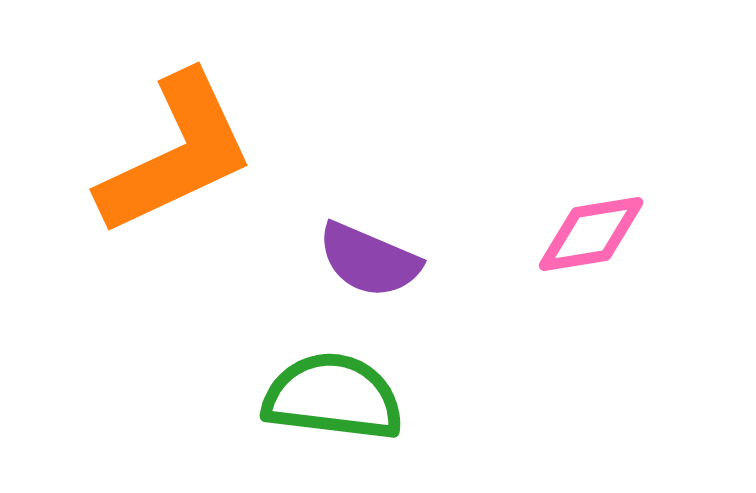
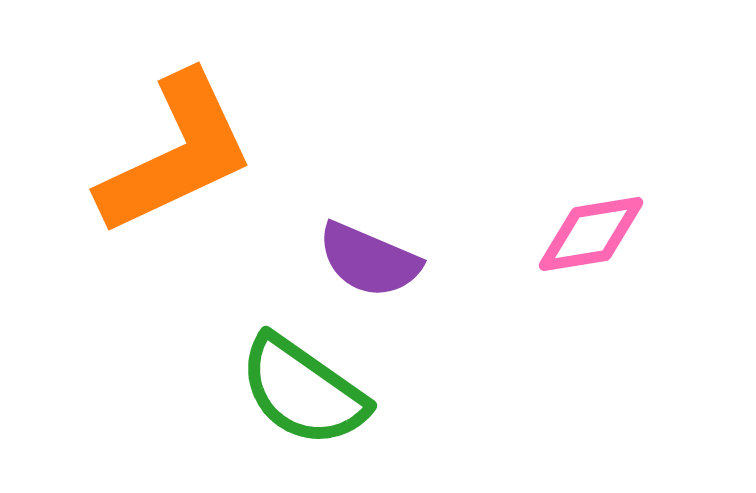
green semicircle: moved 30 px left, 6 px up; rotated 152 degrees counterclockwise
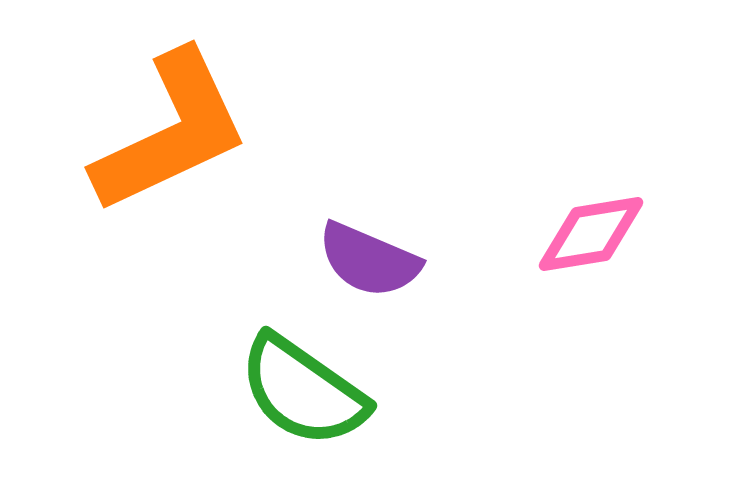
orange L-shape: moved 5 px left, 22 px up
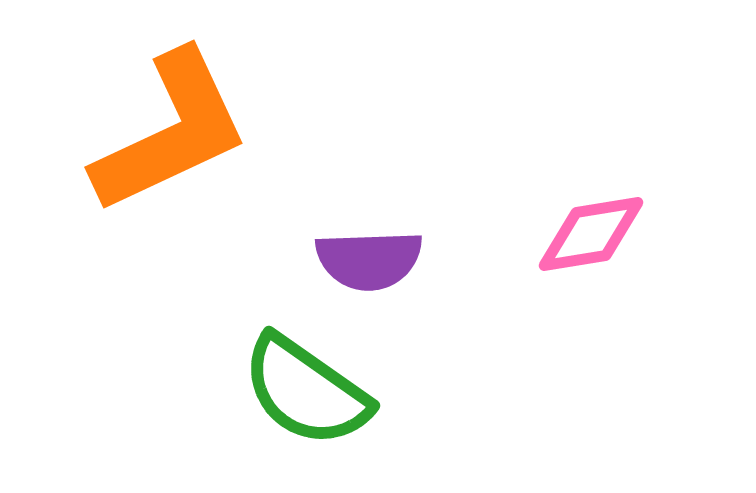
purple semicircle: rotated 25 degrees counterclockwise
green semicircle: moved 3 px right
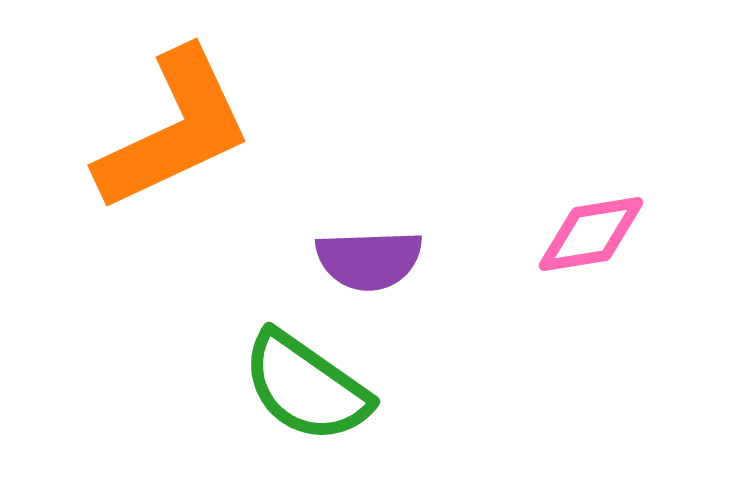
orange L-shape: moved 3 px right, 2 px up
green semicircle: moved 4 px up
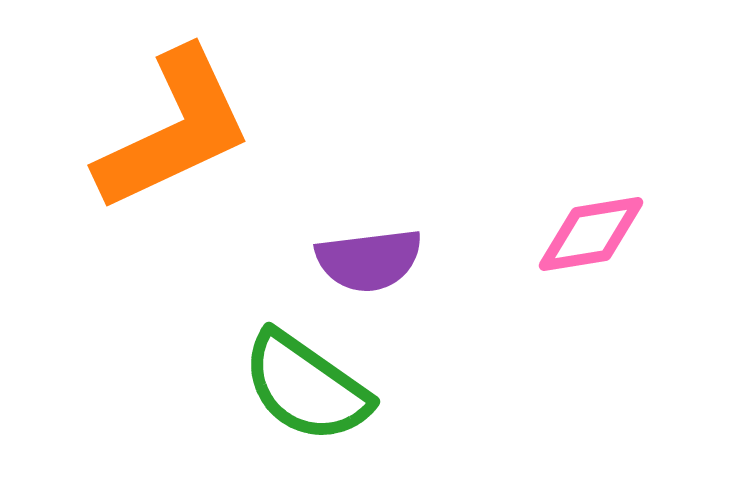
purple semicircle: rotated 5 degrees counterclockwise
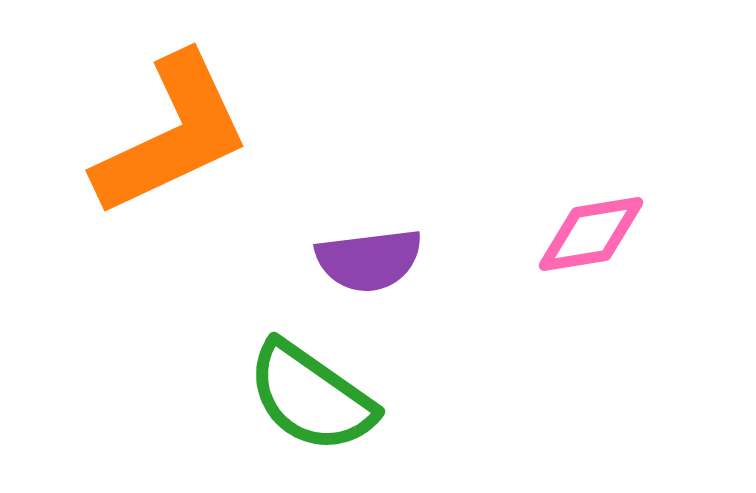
orange L-shape: moved 2 px left, 5 px down
green semicircle: moved 5 px right, 10 px down
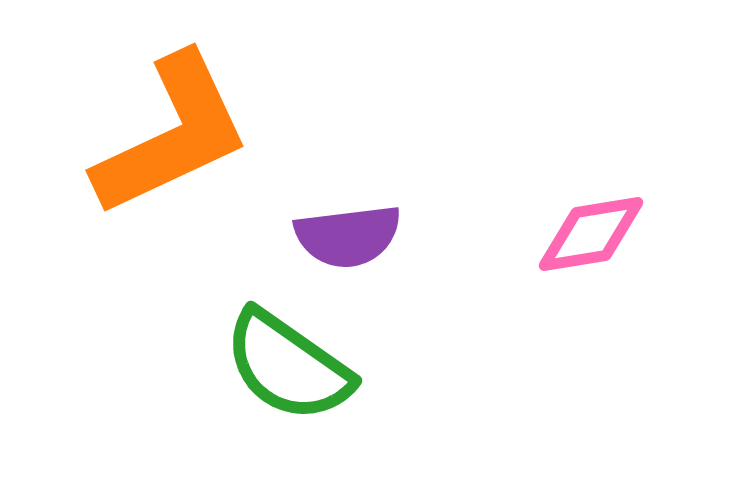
purple semicircle: moved 21 px left, 24 px up
green semicircle: moved 23 px left, 31 px up
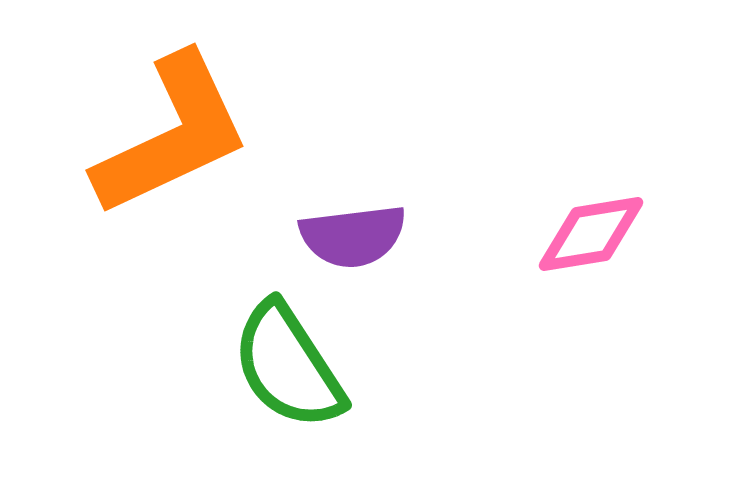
purple semicircle: moved 5 px right
green semicircle: rotated 22 degrees clockwise
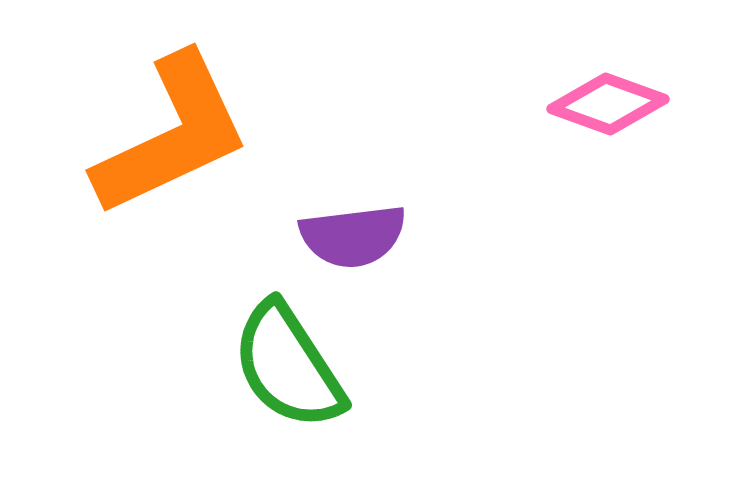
pink diamond: moved 17 px right, 130 px up; rotated 29 degrees clockwise
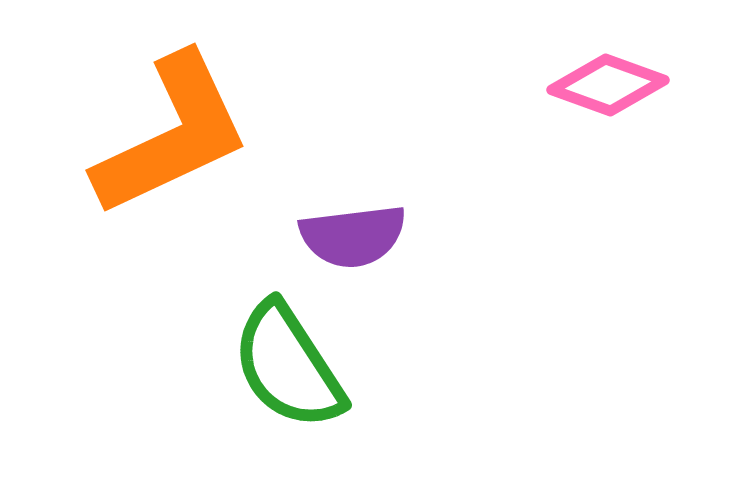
pink diamond: moved 19 px up
